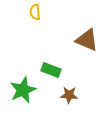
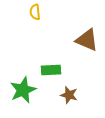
green rectangle: rotated 24 degrees counterclockwise
brown star: rotated 12 degrees clockwise
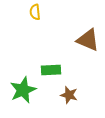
brown triangle: moved 1 px right
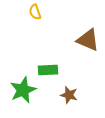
yellow semicircle: rotated 14 degrees counterclockwise
green rectangle: moved 3 px left
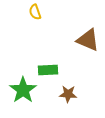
green star: rotated 12 degrees counterclockwise
brown star: moved 1 px left, 1 px up; rotated 12 degrees counterclockwise
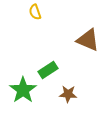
green rectangle: rotated 30 degrees counterclockwise
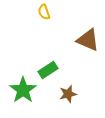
yellow semicircle: moved 9 px right
brown star: rotated 18 degrees counterclockwise
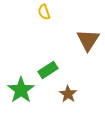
brown triangle: rotated 40 degrees clockwise
green star: moved 2 px left
brown star: rotated 24 degrees counterclockwise
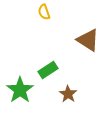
brown triangle: rotated 30 degrees counterclockwise
green star: moved 1 px left
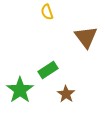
yellow semicircle: moved 3 px right
brown triangle: moved 2 px left, 3 px up; rotated 20 degrees clockwise
brown star: moved 2 px left
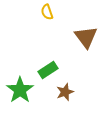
brown star: moved 1 px left, 2 px up; rotated 18 degrees clockwise
